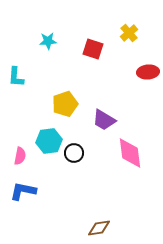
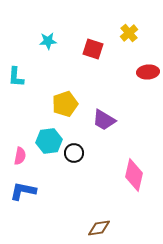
pink diamond: moved 4 px right, 22 px down; rotated 20 degrees clockwise
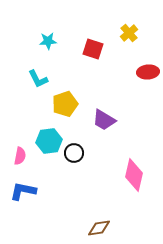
cyan L-shape: moved 22 px right, 2 px down; rotated 30 degrees counterclockwise
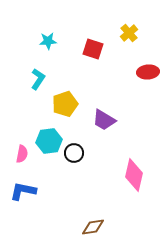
cyan L-shape: rotated 120 degrees counterclockwise
pink semicircle: moved 2 px right, 2 px up
brown diamond: moved 6 px left, 1 px up
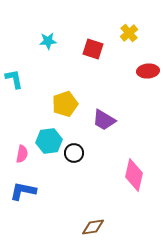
red ellipse: moved 1 px up
cyan L-shape: moved 24 px left; rotated 45 degrees counterclockwise
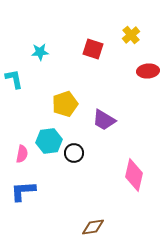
yellow cross: moved 2 px right, 2 px down
cyan star: moved 8 px left, 11 px down
blue L-shape: rotated 16 degrees counterclockwise
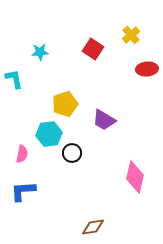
red square: rotated 15 degrees clockwise
red ellipse: moved 1 px left, 2 px up
cyan hexagon: moved 7 px up
black circle: moved 2 px left
pink diamond: moved 1 px right, 2 px down
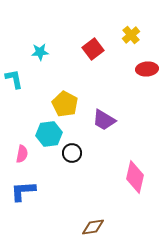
red square: rotated 20 degrees clockwise
yellow pentagon: rotated 25 degrees counterclockwise
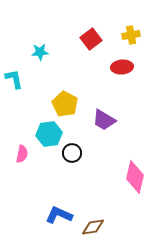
yellow cross: rotated 30 degrees clockwise
red square: moved 2 px left, 10 px up
red ellipse: moved 25 px left, 2 px up
blue L-shape: moved 36 px right, 24 px down; rotated 28 degrees clockwise
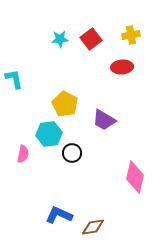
cyan star: moved 20 px right, 13 px up
pink semicircle: moved 1 px right
